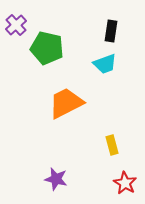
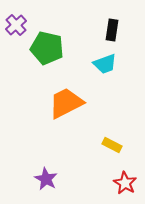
black rectangle: moved 1 px right, 1 px up
yellow rectangle: rotated 48 degrees counterclockwise
purple star: moved 10 px left; rotated 15 degrees clockwise
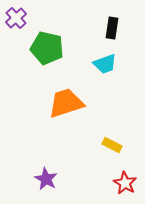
purple cross: moved 7 px up
black rectangle: moved 2 px up
orange trapezoid: rotated 9 degrees clockwise
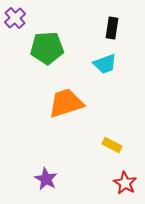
purple cross: moved 1 px left
green pentagon: rotated 16 degrees counterclockwise
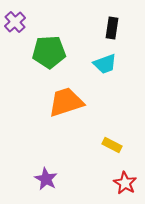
purple cross: moved 4 px down
green pentagon: moved 2 px right, 4 px down
orange trapezoid: moved 1 px up
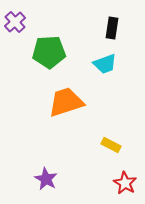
yellow rectangle: moved 1 px left
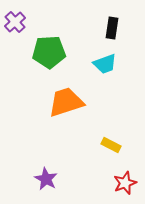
red star: rotated 20 degrees clockwise
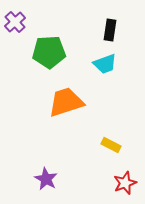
black rectangle: moved 2 px left, 2 px down
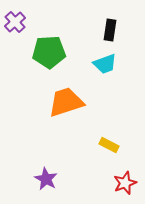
yellow rectangle: moved 2 px left
